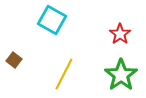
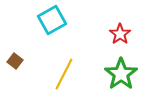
cyan square: rotated 32 degrees clockwise
brown square: moved 1 px right, 1 px down
green star: moved 1 px up
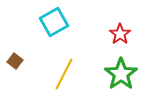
cyan square: moved 2 px right, 2 px down
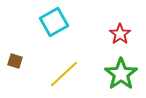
brown square: rotated 21 degrees counterclockwise
yellow line: rotated 20 degrees clockwise
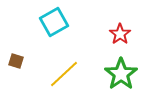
brown square: moved 1 px right
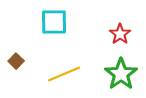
cyan square: rotated 28 degrees clockwise
brown square: rotated 28 degrees clockwise
yellow line: rotated 20 degrees clockwise
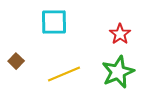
green star: moved 3 px left, 2 px up; rotated 12 degrees clockwise
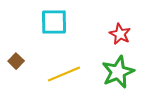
red star: rotated 10 degrees counterclockwise
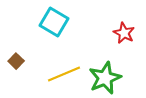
cyan square: rotated 32 degrees clockwise
red star: moved 4 px right, 1 px up
green star: moved 13 px left, 6 px down
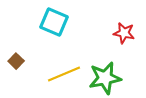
cyan square: rotated 8 degrees counterclockwise
red star: rotated 15 degrees counterclockwise
green star: rotated 12 degrees clockwise
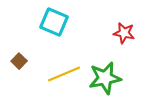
brown square: moved 3 px right
